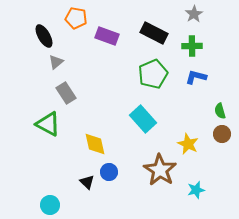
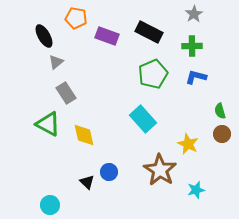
black rectangle: moved 5 px left, 1 px up
yellow diamond: moved 11 px left, 9 px up
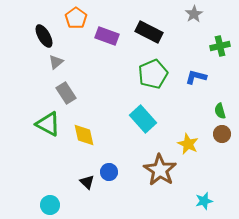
orange pentagon: rotated 25 degrees clockwise
green cross: moved 28 px right; rotated 12 degrees counterclockwise
cyan star: moved 8 px right, 11 px down
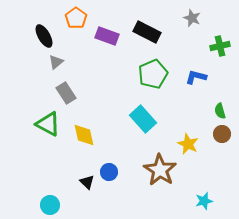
gray star: moved 2 px left, 4 px down; rotated 18 degrees counterclockwise
black rectangle: moved 2 px left
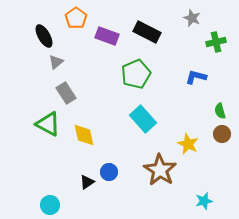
green cross: moved 4 px left, 4 px up
green pentagon: moved 17 px left
black triangle: rotated 42 degrees clockwise
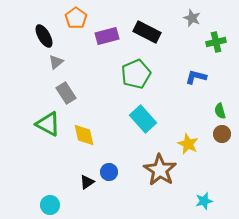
purple rectangle: rotated 35 degrees counterclockwise
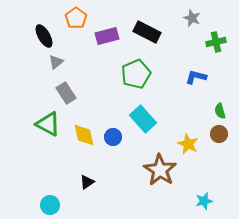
brown circle: moved 3 px left
blue circle: moved 4 px right, 35 px up
